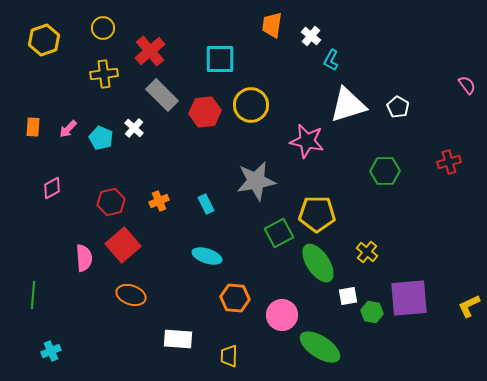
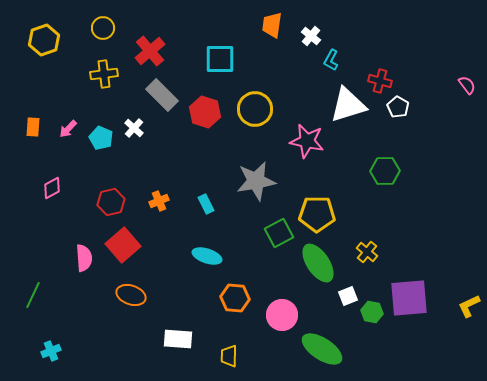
yellow circle at (251, 105): moved 4 px right, 4 px down
red hexagon at (205, 112): rotated 24 degrees clockwise
red cross at (449, 162): moved 69 px left, 81 px up; rotated 30 degrees clockwise
green line at (33, 295): rotated 20 degrees clockwise
white square at (348, 296): rotated 12 degrees counterclockwise
green ellipse at (320, 347): moved 2 px right, 2 px down
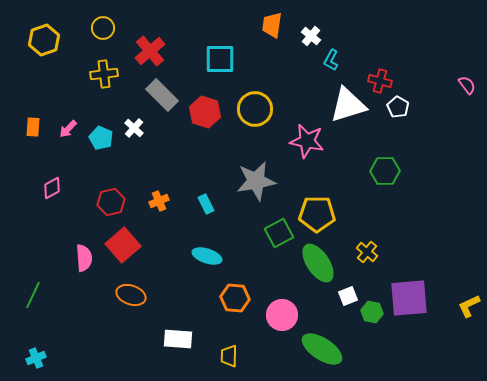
cyan cross at (51, 351): moved 15 px left, 7 px down
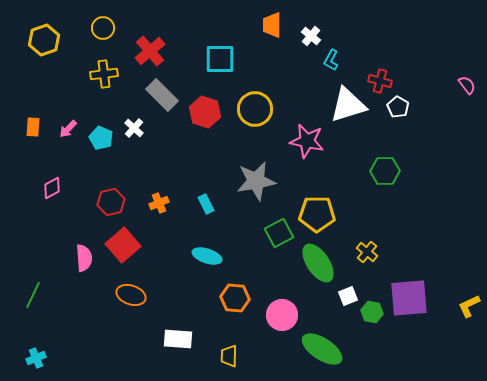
orange trapezoid at (272, 25): rotated 8 degrees counterclockwise
orange cross at (159, 201): moved 2 px down
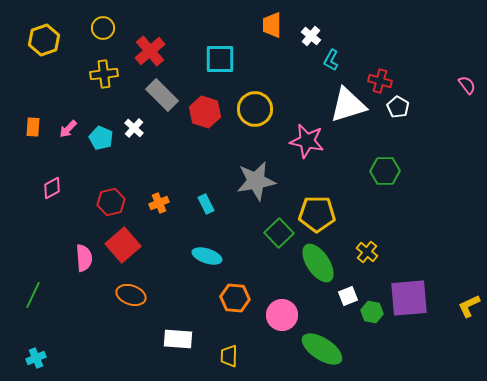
green square at (279, 233): rotated 16 degrees counterclockwise
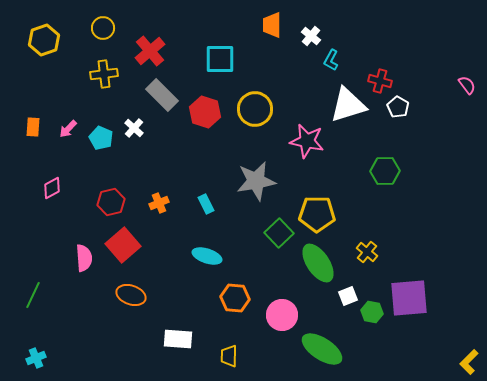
yellow L-shape at (469, 306): moved 56 px down; rotated 20 degrees counterclockwise
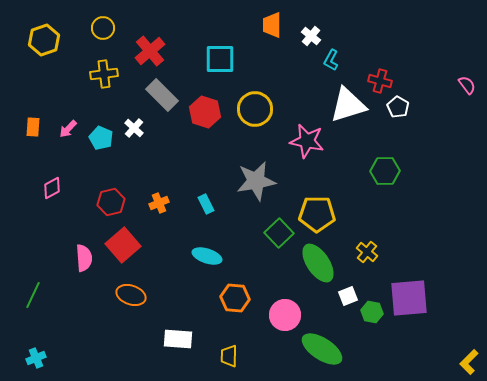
pink circle at (282, 315): moved 3 px right
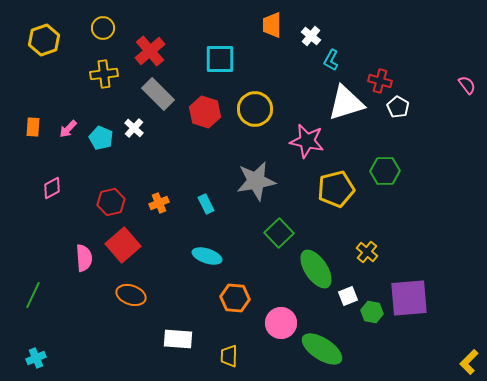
gray rectangle at (162, 95): moved 4 px left, 1 px up
white triangle at (348, 105): moved 2 px left, 2 px up
yellow pentagon at (317, 214): moved 19 px right, 25 px up; rotated 15 degrees counterclockwise
green ellipse at (318, 263): moved 2 px left, 6 px down
pink circle at (285, 315): moved 4 px left, 8 px down
